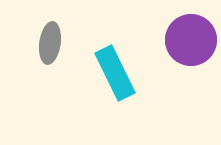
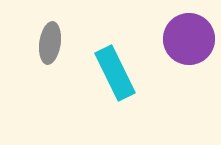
purple circle: moved 2 px left, 1 px up
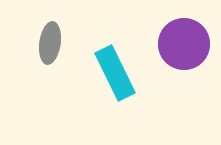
purple circle: moved 5 px left, 5 px down
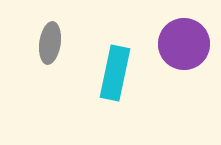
cyan rectangle: rotated 38 degrees clockwise
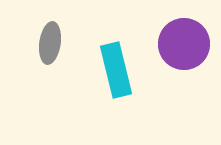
cyan rectangle: moved 1 px right, 3 px up; rotated 26 degrees counterclockwise
